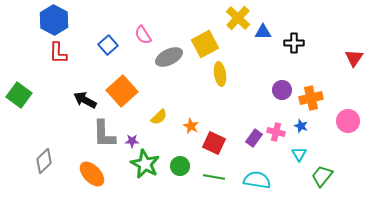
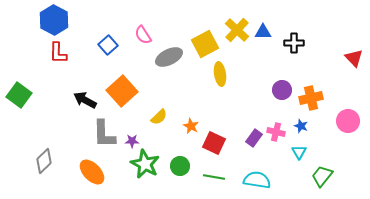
yellow cross: moved 1 px left, 12 px down
red triangle: rotated 18 degrees counterclockwise
cyan triangle: moved 2 px up
orange ellipse: moved 2 px up
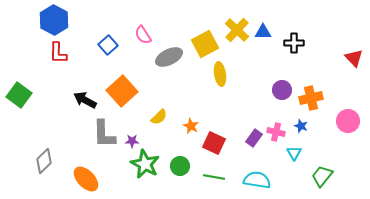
cyan triangle: moved 5 px left, 1 px down
orange ellipse: moved 6 px left, 7 px down
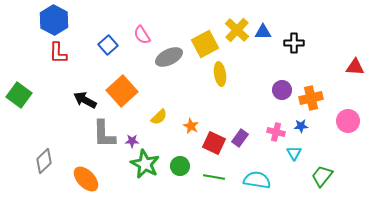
pink semicircle: moved 1 px left
red triangle: moved 1 px right, 9 px down; rotated 42 degrees counterclockwise
blue star: rotated 24 degrees counterclockwise
purple rectangle: moved 14 px left
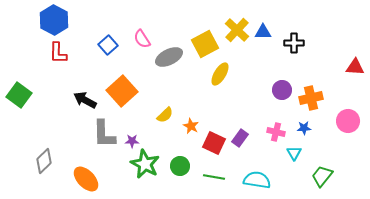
pink semicircle: moved 4 px down
yellow ellipse: rotated 40 degrees clockwise
yellow semicircle: moved 6 px right, 2 px up
blue star: moved 3 px right, 2 px down
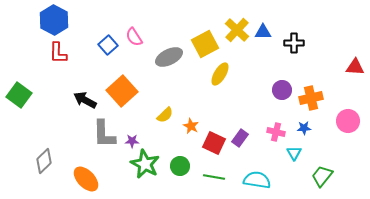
pink semicircle: moved 8 px left, 2 px up
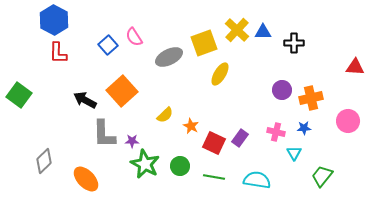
yellow square: moved 1 px left, 1 px up; rotated 8 degrees clockwise
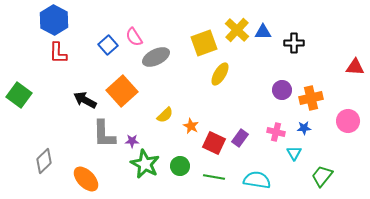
gray ellipse: moved 13 px left
